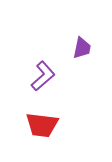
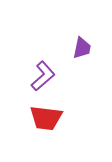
red trapezoid: moved 4 px right, 7 px up
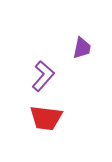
purple L-shape: rotated 8 degrees counterclockwise
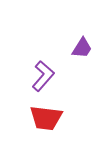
purple trapezoid: rotated 20 degrees clockwise
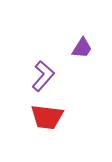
red trapezoid: moved 1 px right, 1 px up
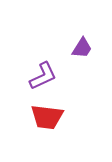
purple L-shape: rotated 24 degrees clockwise
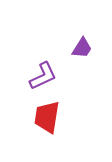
red trapezoid: rotated 92 degrees clockwise
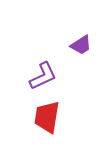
purple trapezoid: moved 1 px left, 3 px up; rotated 25 degrees clockwise
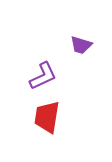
purple trapezoid: rotated 50 degrees clockwise
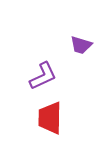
red trapezoid: moved 3 px right, 1 px down; rotated 8 degrees counterclockwise
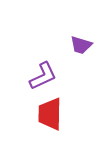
red trapezoid: moved 4 px up
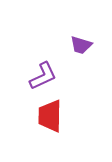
red trapezoid: moved 2 px down
